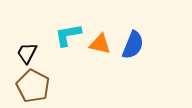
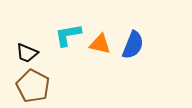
black trapezoid: rotated 95 degrees counterclockwise
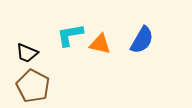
cyan L-shape: moved 2 px right
blue semicircle: moved 9 px right, 5 px up; rotated 8 degrees clockwise
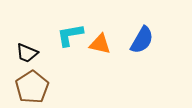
brown pentagon: moved 1 px left, 1 px down; rotated 12 degrees clockwise
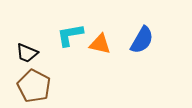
brown pentagon: moved 2 px right, 1 px up; rotated 12 degrees counterclockwise
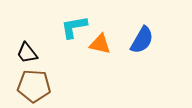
cyan L-shape: moved 4 px right, 8 px up
black trapezoid: rotated 30 degrees clockwise
brown pentagon: rotated 24 degrees counterclockwise
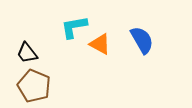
blue semicircle: rotated 60 degrees counterclockwise
orange triangle: rotated 15 degrees clockwise
brown pentagon: rotated 20 degrees clockwise
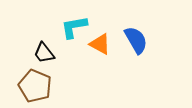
blue semicircle: moved 6 px left
black trapezoid: moved 17 px right
brown pentagon: moved 1 px right
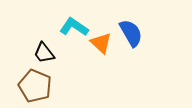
cyan L-shape: rotated 44 degrees clockwise
blue semicircle: moved 5 px left, 7 px up
orange triangle: moved 1 px right, 1 px up; rotated 15 degrees clockwise
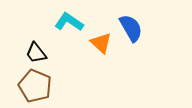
cyan L-shape: moved 5 px left, 5 px up
blue semicircle: moved 5 px up
black trapezoid: moved 8 px left
